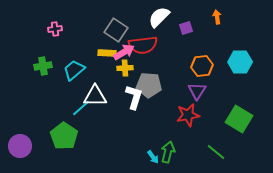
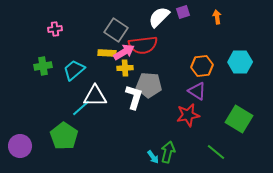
purple square: moved 3 px left, 16 px up
purple triangle: rotated 30 degrees counterclockwise
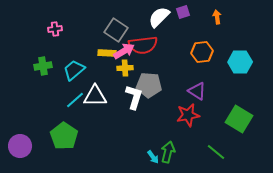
pink arrow: moved 1 px up
orange hexagon: moved 14 px up
cyan line: moved 6 px left, 8 px up
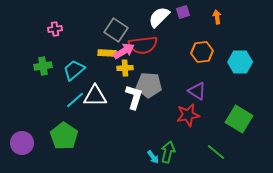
purple circle: moved 2 px right, 3 px up
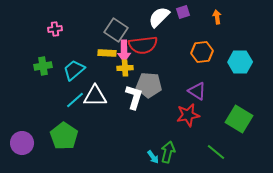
pink arrow: rotated 120 degrees clockwise
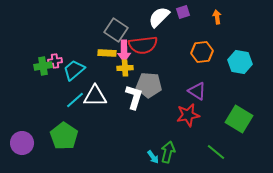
pink cross: moved 32 px down
cyan hexagon: rotated 10 degrees clockwise
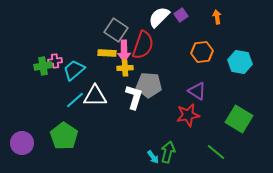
purple square: moved 2 px left, 3 px down; rotated 16 degrees counterclockwise
red semicircle: rotated 64 degrees counterclockwise
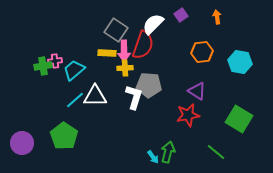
white semicircle: moved 6 px left, 7 px down
